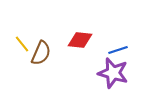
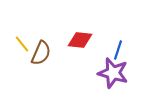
blue line: rotated 54 degrees counterclockwise
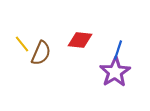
purple star: moved 2 px right, 1 px up; rotated 24 degrees clockwise
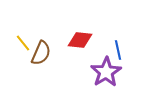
yellow line: moved 1 px right, 1 px up
blue line: rotated 30 degrees counterclockwise
purple star: moved 9 px left
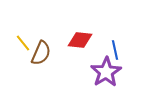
blue line: moved 3 px left
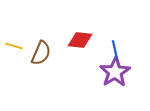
yellow line: moved 9 px left, 3 px down; rotated 36 degrees counterclockwise
purple star: moved 9 px right
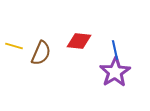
red diamond: moved 1 px left, 1 px down
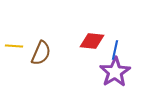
red diamond: moved 13 px right
yellow line: rotated 12 degrees counterclockwise
blue line: rotated 24 degrees clockwise
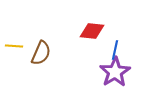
red diamond: moved 10 px up
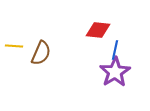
red diamond: moved 6 px right, 1 px up
